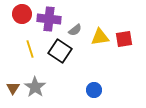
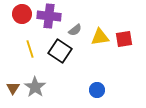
purple cross: moved 3 px up
blue circle: moved 3 px right
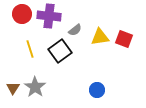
red square: rotated 30 degrees clockwise
black square: rotated 20 degrees clockwise
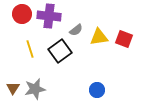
gray semicircle: moved 1 px right
yellow triangle: moved 1 px left
gray star: moved 2 px down; rotated 25 degrees clockwise
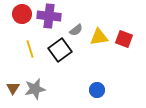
black square: moved 1 px up
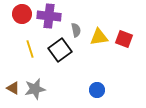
gray semicircle: rotated 64 degrees counterclockwise
brown triangle: rotated 32 degrees counterclockwise
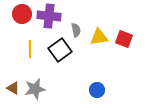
yellow line: rotated 18 degrees clockwise
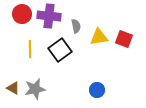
gray semicircle: moved 4 px up
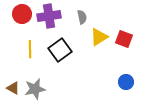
purple cross: rotated 15 degrees counterclockwise
gray semicircle: moved 6 px right, 9 px up
yellow triangle: rotated 24 degrees counterclockwise
blue circle: moved 29 px right, 8 px up
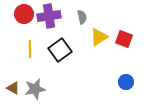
red circle: moved 2 px right
